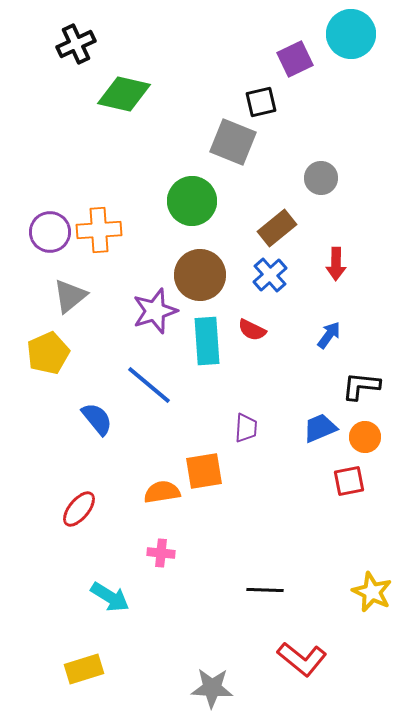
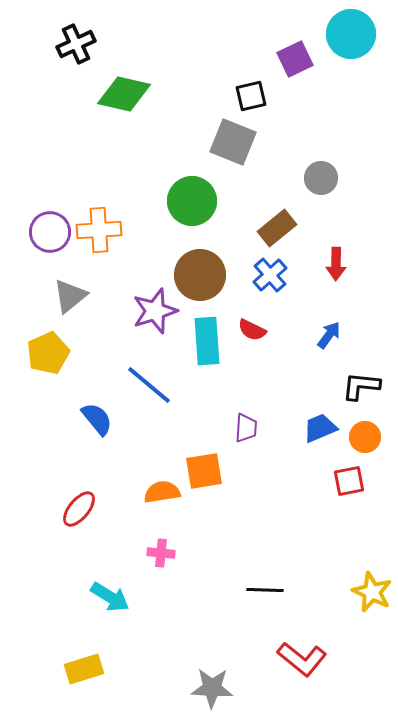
black square: moved 10 px left, 6 px up
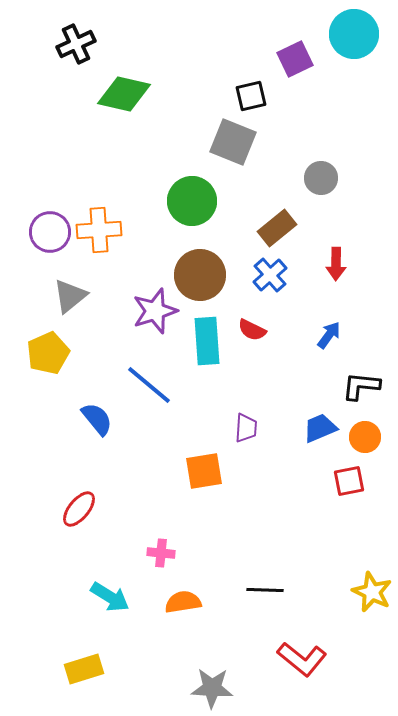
cyan circle: moved 3 px right
orange semicircle: moved 21 px right, 110 px down
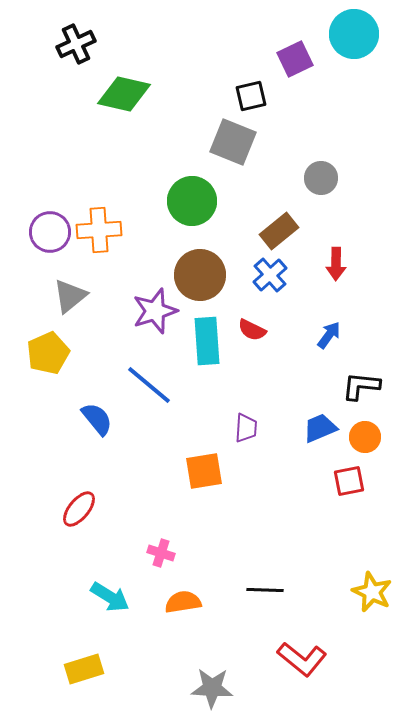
brown rectangle: moved 2 px right, 3 px down
pink cross: rotated 12 degrees clockwise
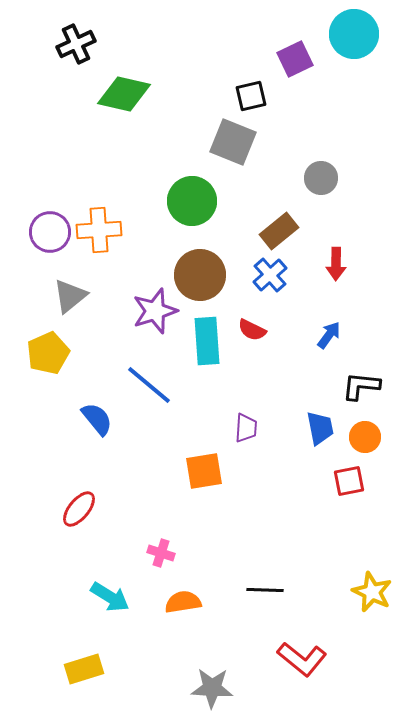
blue trapezoid: rotated 102 degrees clockwise
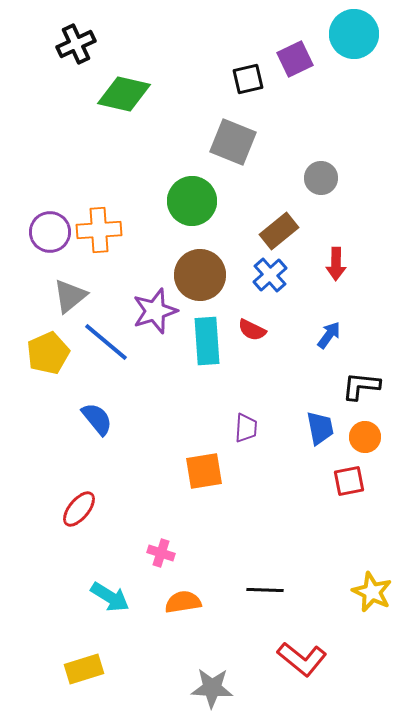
black square: moved 3 px left, 17 px up
blue line: moved 43 px left, 43 px up
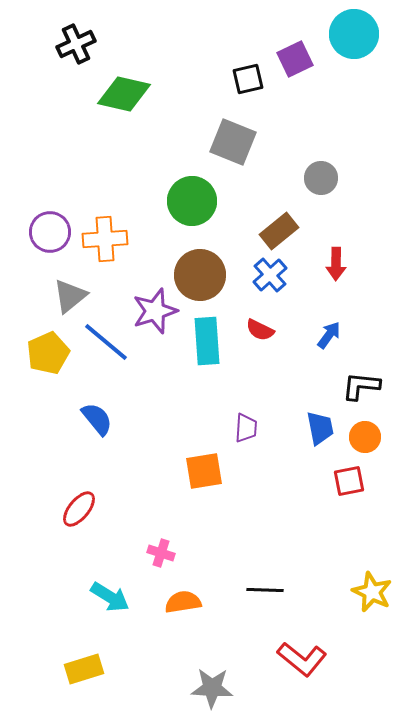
orange cross: moved 6 px right, 9 px down
red semicircle: moved 8 px right
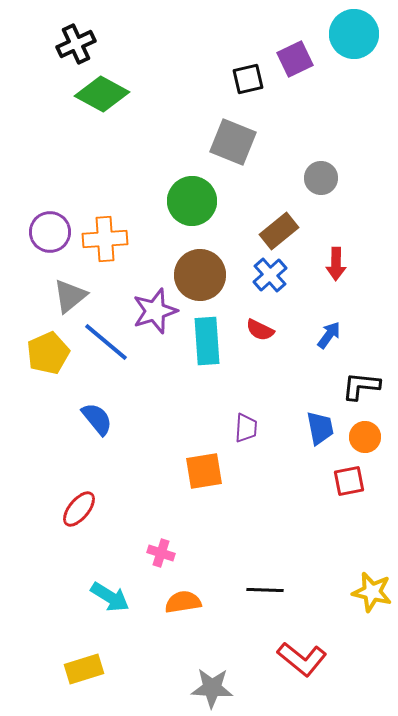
green diamond: moved 22 px left; rotated 16 degrees clockwise
yellow star: rotated 12 degrees counterclockwise
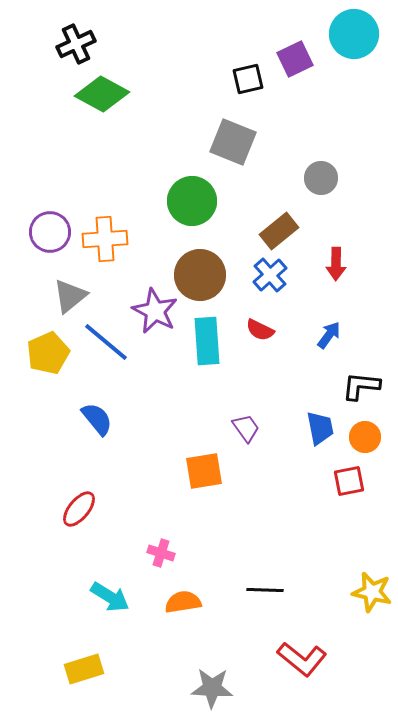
purple star: rotated 27 degrees counterclockwise
purple trapezoid: rotated 40 degrees counterclockwise
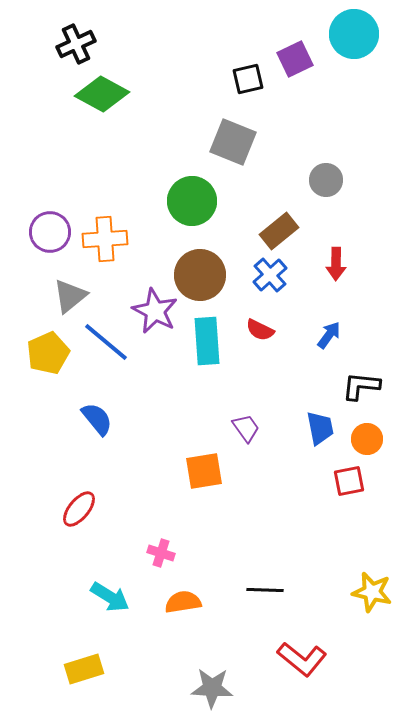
gray circle: moved 5 px right, 2 px down
orange circle: moved 2 px right, 2 px down
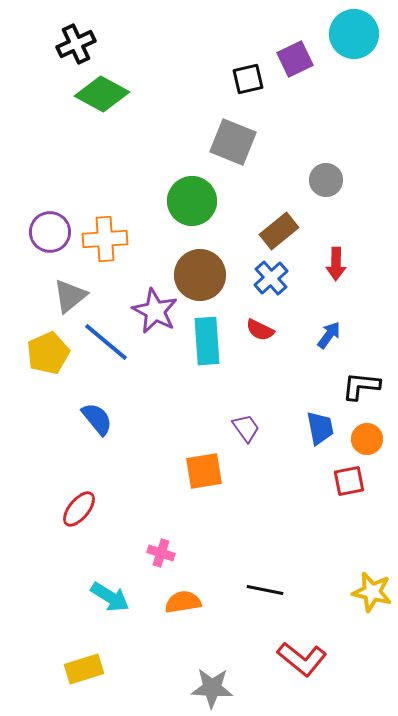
blue cross: moved 1 px right, 3 px down
black line: rotated 9 degrees clockwise
